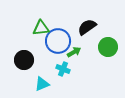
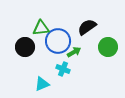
black circle: moved 1 px right, 13 px up
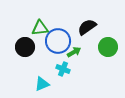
green triangle: moved 1 px left
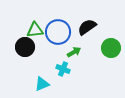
green triangle: moved 5 px left, 2 px down
blue circle: moved 9 px up
green circle: moved 3 px right, 1 px down
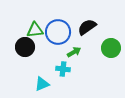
cyan cross: rotated 16 degrees counterclockwise
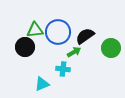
black semicircle: moved 2 px left, 9 px down
